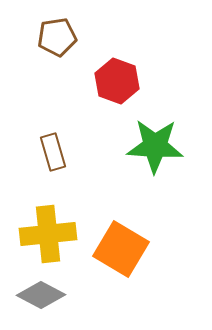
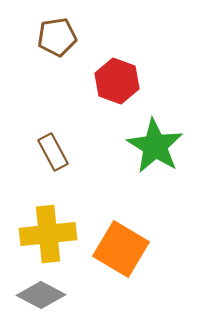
green star: rotated 28 degrees clockwise
brown rectangle: rotated 12 degrees counterclockwise
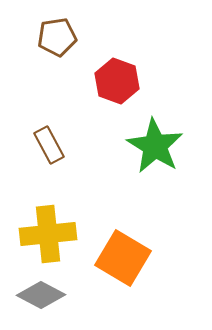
brown rectangle: moved 4 px left, 7 px up
orange square: moved 2 px right, 9 px down
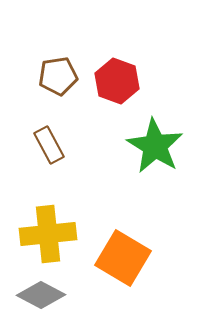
brown pentagon: moved 1 px right, 39 px down
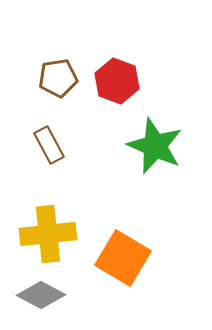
brown pentagon: moved 2 px down
green star: rotated 8 degrees counterclockwise
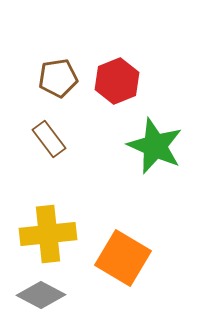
red hexagon: rotated 18 degrees clockwise
brown rectangle: moved 6 px up; rotated 9 degrees counterclockwise
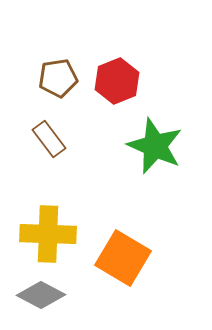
yellow cross: rotated 8 degrees clockwise
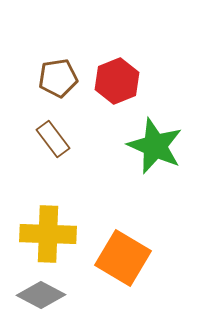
brown rectangle: moved 4 px right
